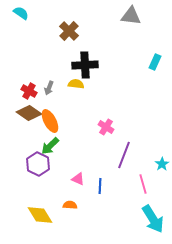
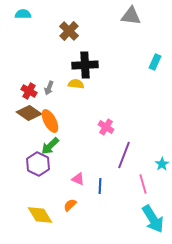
cyan semicircle: moved 2 px right, 1 px down; rotated 35 degrees counterclockwise
orange semicircle: rotated 48 degrees counterclockwise
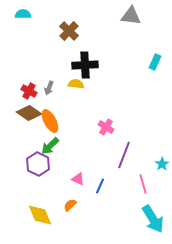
blue line: rotated 21 degrees clockwise
yellow diamond: rotated 8 degrees clockwise
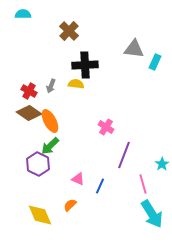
gray triangle: moved 3 px right, 33 px down
gray arrow: moved 2 px right, 2 px up
cyan arrow: moved 1 px left, 5 px up
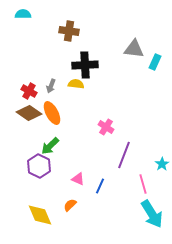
brown cross: rotated 36 degrees counterclockwise
orange ellipse: moved 2 px right, 8 px up
purple hexagon: moved 1 px right, 2 px down
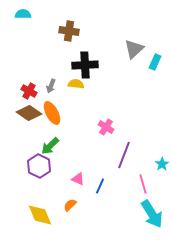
gray triangle: rotated 50 degrees counterclockwise
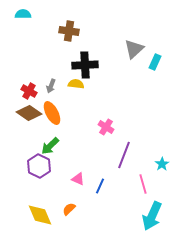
orange semicircle: moved 1 px left, 4 px down
cyan arrow: moved 2 px down; rotated 56 degrees clockwise
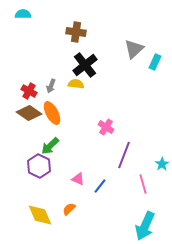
brown cross: moved 7 px right, 1 px down
black cross: rotated 35 degrees counterclockwise
blue line: rotated 14 degrees clockwise
cyan arrow: moved 7 px left, 10 px down
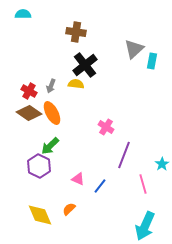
cyan rectangle: moved 3 px left, 1 px up; rotated 14 degrees counterclockwise
